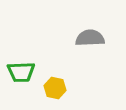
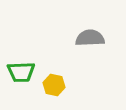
yellow hexagon: moved 1 px left, 3 px up
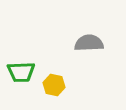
gray semicircle: moved 1 px left, 5 px down
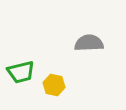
green trapezoid: rotated 12 degrees counterclockwise
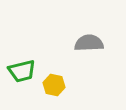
green trapezoid: moved 1 px right, 1 px up
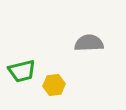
yellow hexagon: rotated 20 degrees counterclockwise
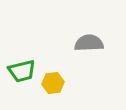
yellow hexagon: moved 1 px left, 2 px up
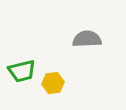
gray semicircle: moved 2 px left, 4 px up
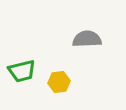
yellow hexagon: moved 6 px right, 1 px up
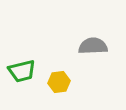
gray semicircle: moved 6 px right, 7 px down
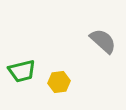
gray semicircle: moved 10 px right, 5 px up; rotated 44 degrees clockwise
